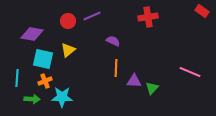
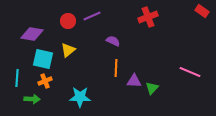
red cross: rotated 12 degrees counterclockwise
cyan star: moved 18 px right
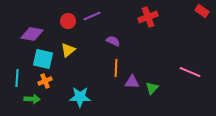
purple triangle: moved 2 px left, 1 px down
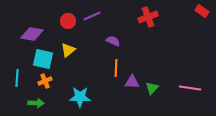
pink line: moved 16 px down; rotated 15 degrees counterclockwise
green arrow: moved 4 px right, 4 px down
